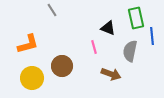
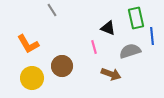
orange L-shape: rotated 75 degrees clockwise
gray semicircle: rotated 60 degrees clockwise
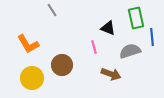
blue line: moved 1 px down
brown circle: moved 1 px up
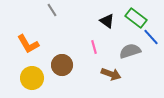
green rectangle: rotated 40 degrees counterclockwise
black triangle: moved 1 px left, 7 px up; rotated 14 degrees clockwise
blue line: moved 1 px left; rotated 36 degrees counterclockwise
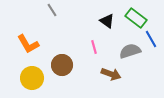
blue line: moved 2 px down; rotated 12 degrees clockwise
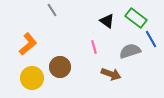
orange L-shape: rotated 100 degrees counterclockwise
brown circle: moved 2 px left, 2 px down
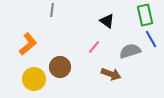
gray line: rotated 40 degrees clockwise
green rectangle: moved 9 px right, 3 px up; rotated 40 degrees clockwise
pink line: rotated 56 degrees clockwise
yellow circle: moved 2 px right, 1 px down
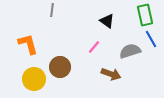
orange L-shape: rotated 65 degrees counterclockwise
